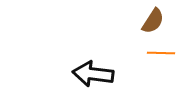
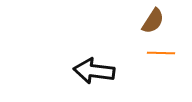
black arrow: moved 1 px right, 3 px up
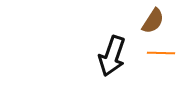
black arrow: moved 18 px right, 15 px up; rotated 78 degrees counterclockwise
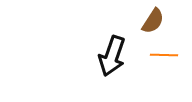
orange line: moved 3 px right, 2 px down
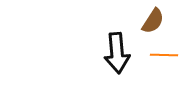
black arrow: moved 5 px right, 3 px up; rotated 24 degrees counterclockwise
